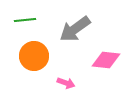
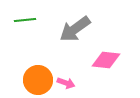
orange circle: moved 4 px right, 24 px down
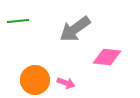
green line: moved 7 px left, 1 px down
pink diamond: moved 1 px right, 3 px up
orange circle: moved 3 px left
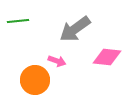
pink arrow: moved 9 px left, 22 px up
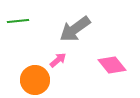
pink diamond: moved 5 px right, 8 px down; rotated 44 degrees clockwise
pink arrow: moved 1 px right, 1 px up; rotated 60 degrees counterclockwise
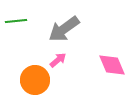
green line: moved 2 px left
gray arrow: moved 11 px left
pink diamond: rotated 16 degrees clockwise
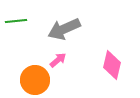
gray arrow: rotated 12 degrees clockwise
pink diamond: rotated 36 degrees clockwise
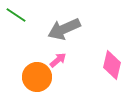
green line: moved 6 px up; rotated 40 degrees clockwise
orange circle: moved 2 px right, 3 px up
